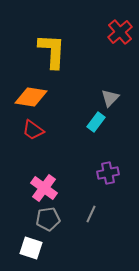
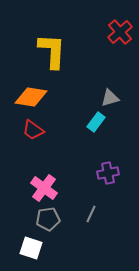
gray triangle: rotated 30 degrees clockwise
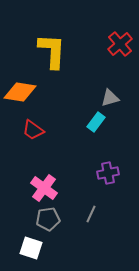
red cross: moved 12 px down
orange diamond: moved 11 px left, 5 px up
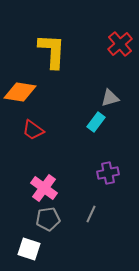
white square: moved 2 px left, 1 px down
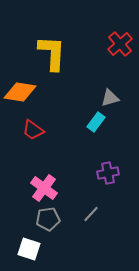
yellow L-shape: moved 2 px down
gray line: rotated 18 degrees clockwise
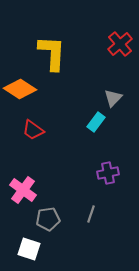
orange diamond: moved 3 px up; rotated 24 degrees clockwise
gray triangle: moved 3 px right; rotated 30 degrees counterclockwise
pink cross: moved 21 px left, 2 px down
gray line: rotated 24 degrees counterclockwise
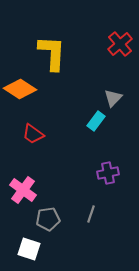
cyan rectangle: moved 1 px up
red trapezoid: moved 4 px down
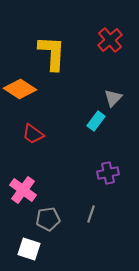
red cross: moved 10 px left, 4 px up
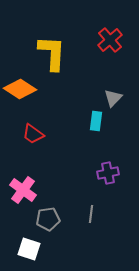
cyan rectangle: rotated 30 degrees counterclockwise
gray line: rotated 12 degrees counterclockwise
